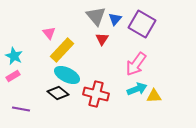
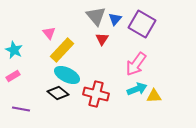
cyan star: moved 6 px up
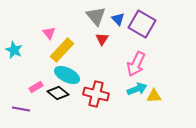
blue triangle: moved 3 px right; rotated 24 degrees counterclockwise
pink arrow: rotated 10 degrees counterclockwise
pink rectangle: moved 23 px right, 11 px down
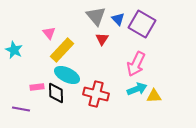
pink rectangle: moved 1 px right; rotated 24 degrees clockwise
black diamond: moved 2 px left; rotated 50 degrees clockwise
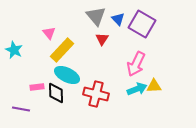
yellow triangle: moved 10 px up
